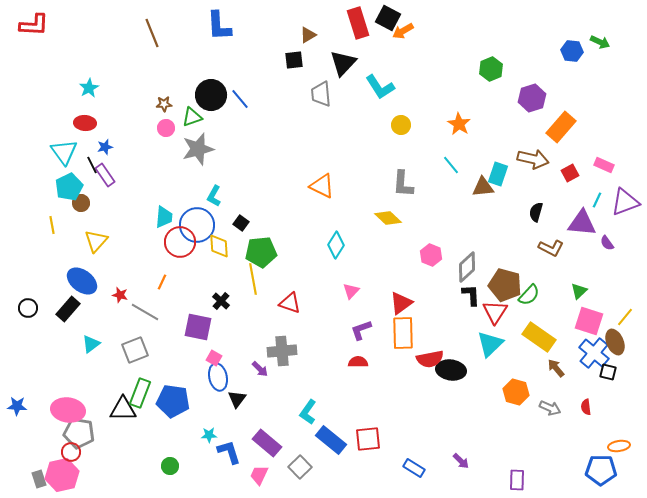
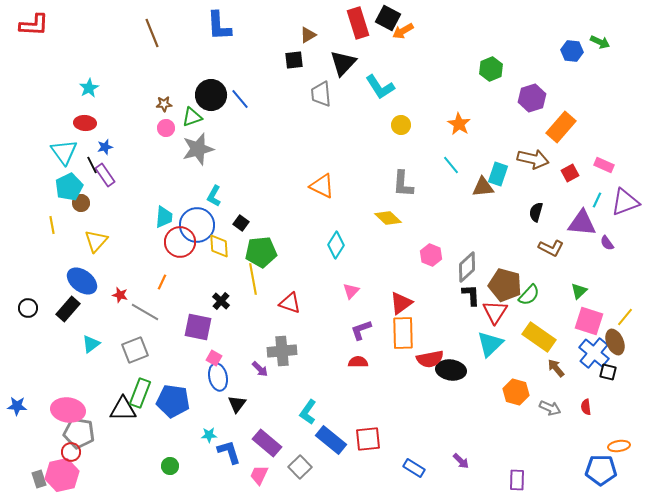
black triangle at (237, 399): moved 5 px down
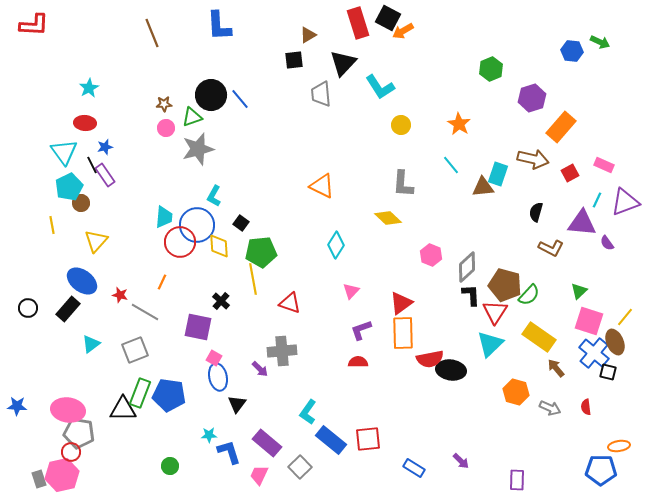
blue pentagon at (173, 401): moved 4 px left, 6 px up
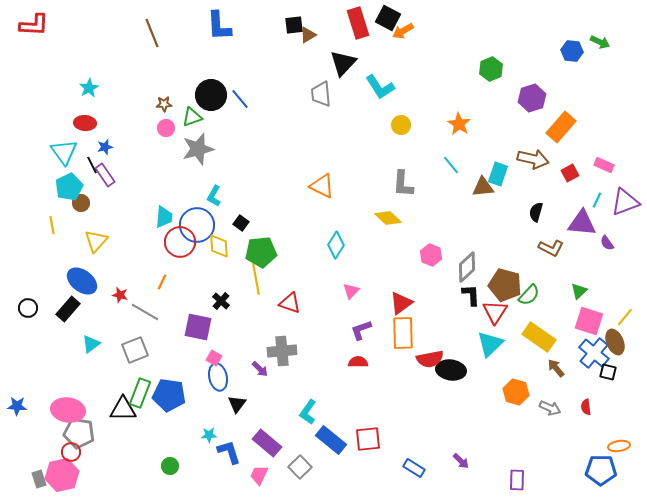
black square at (294, 60): moved 35 px up
yellow line at (253, 279): moved 3 px right
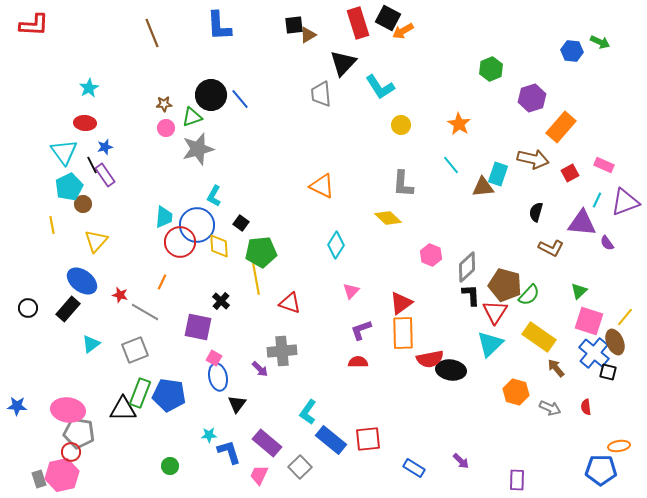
brown circle at (81, 203): moved 2 px right, 1 px down
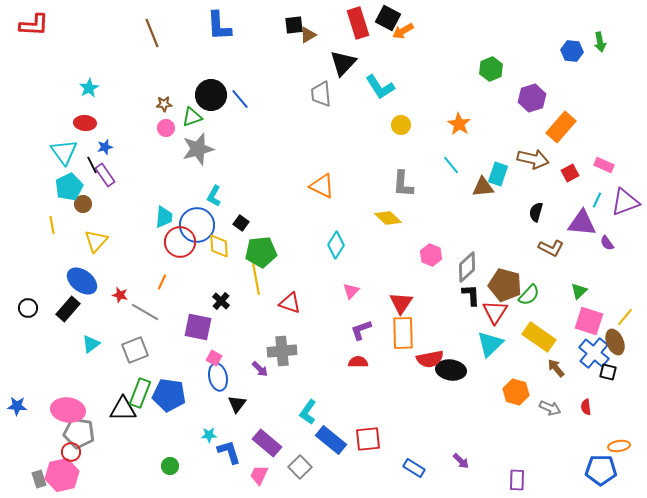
green arrow at (600, 42): rotated 54 degrees clockwise
red triangle at (401, 303): rotated 20 degrees counterclockwise
